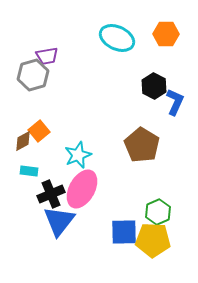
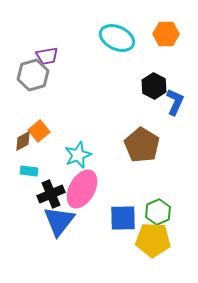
blue square: moved 1 px left, 14 px up
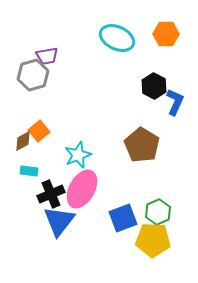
blue square: rotated 20 degrees counterclockwise
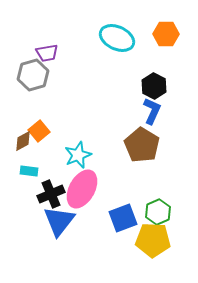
purple trapezoid: moved 3 px up
blue L-shape: moved 23 px left, 9 px down
